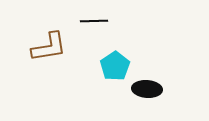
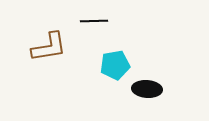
cyan pentagon: moved 1 px up; rotated 24 degrees clockwise
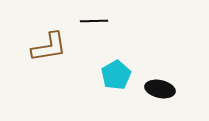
cyan pentagon: moved 1 px right, 10 px down; rotated 20 degrees counterclockwise
black ellipse: moved 13 px right; rotated 8 degrees clockwise
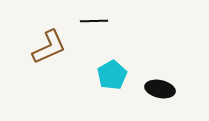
brown L-shape: rotated 15 degrees counterclockwise
cyan pentagon: moved 4 px left
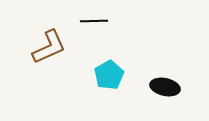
cyan pentagon: moved 3 px left
black ellipse: moved 5 px right, 2 px up
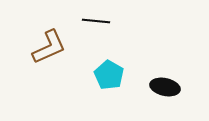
black line: moved 2 px right; rotated 8 degrees clockwise
cyan pentagon: rotated 12 degrees counterclockwise
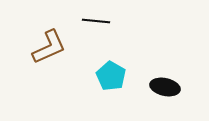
cyan pentagon: moved 2 px right, 1 px down
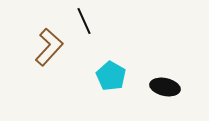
black line: moved 12 px left; rotated 60 degrees clockwise
brown L-shape: rotated 24 degrees counterclockwise
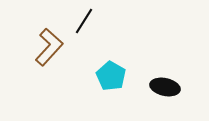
black line: rotated 56 degrees clockwise
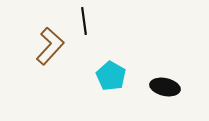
black line: rotated 40 degrees counterclockwise
brown L-shape: moved 1 px right, 1 px up
